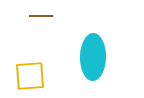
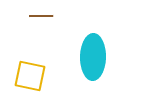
yellow square: rotated 16 degrees clockwise
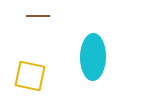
brown line: moved 3 px left
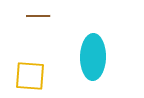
yellow square: rotated 8 degrees counterclockwise
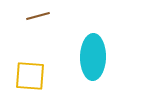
brown line: rotated 15 degrees counterclockwise
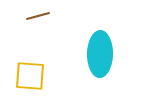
cyan ellipse: moved 7 px right, 3 px up
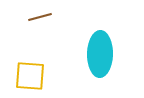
brown line: moved 2 px right, 1 px down
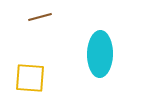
yellow square: moved 2 px down
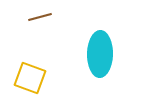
yellow square: rotated 16 degrees clockwise
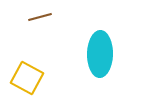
yellow square: moved 3 px left; rotated 8 degrees clockwise
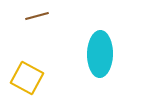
brown line: moved 3 px left, 1 px up
